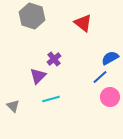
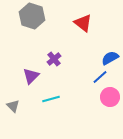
purple triangle: moved 7 px left
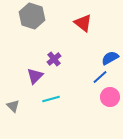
purple triangle: moved 4 px right
